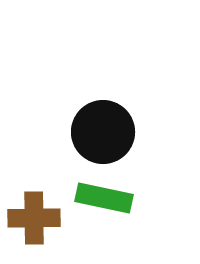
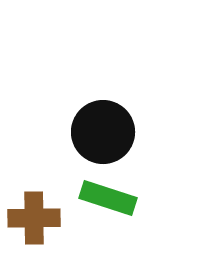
green rectangle: moved 4 px right; rotated 6 degrees clockwise
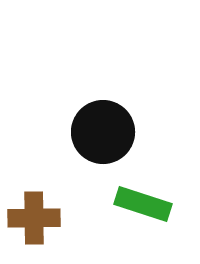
green rectangle: moved 35 px right, 6 px down
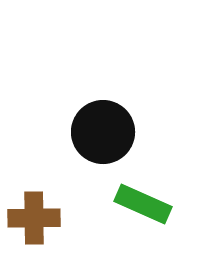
green rectangle: rotated 6 degrees clockwise
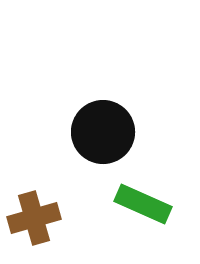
brown cross: rotated 15 degrees counterclockwise
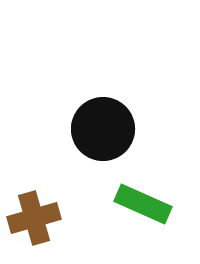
black circle: moved 3 px up
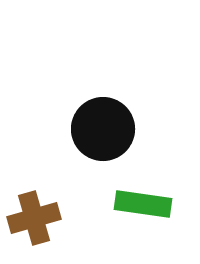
green rectangle: rotated 16 degrees counterclockwise
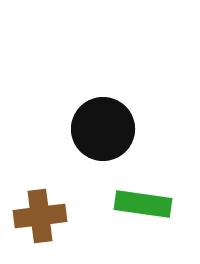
brown cross: moved 6 px right, 2 px up; rotated 9 degrees clockwise
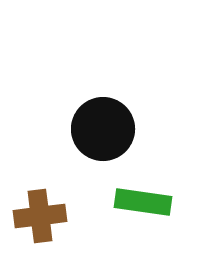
green rectangle: moved 2 px up
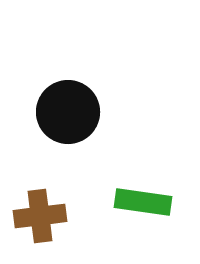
black circle: moved 35 px left, 17 px up
